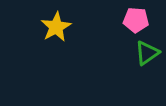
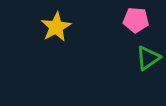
green triangle: moved 1 px right, 5 px down
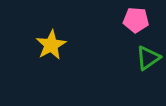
yellow star: moved 5 px left, 18 px down
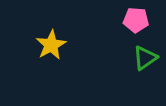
green triangle: moved 3 px left
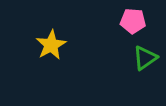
pink pentagon: moved 3 px left, 1 px down
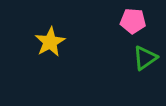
yellow star: moved 1 px left, 3 px up
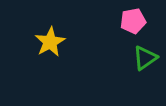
pink pentagon: rotated 15 degrees counterclockwise
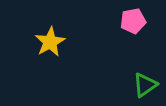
green triangle: moved 27 px down
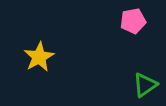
yellow star: moved 11 px left, 15 px down
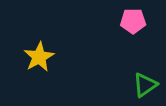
pink pentagon: rotated 10 degrees clockwise
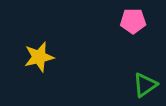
yellow star: rotated 16 degrees clockwise
